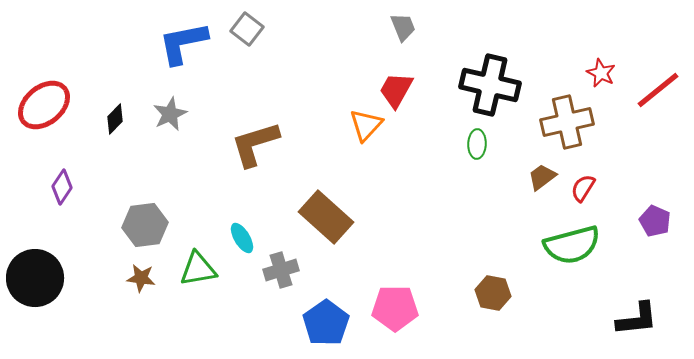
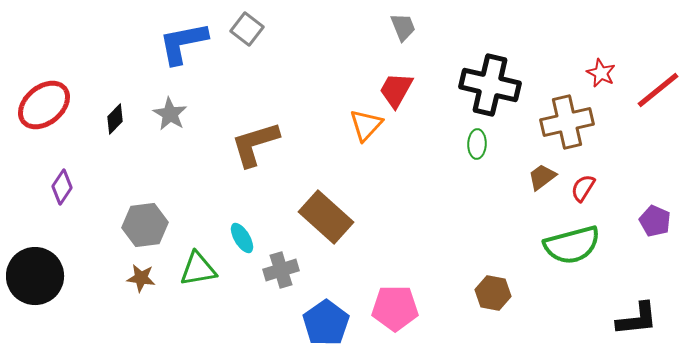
gray star: rotated 16 degrees counterclockwise
black circle: moved 2 px up
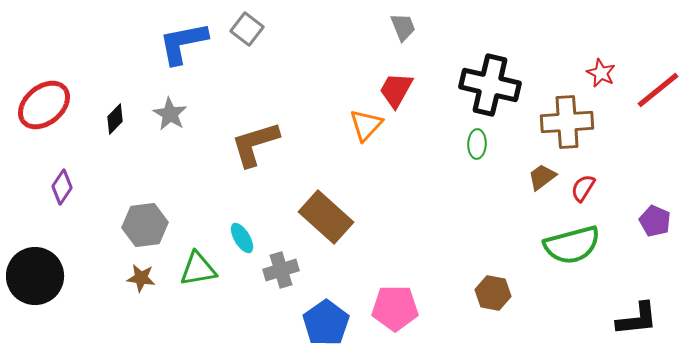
brown cross: rotated 9 degrees clockwise
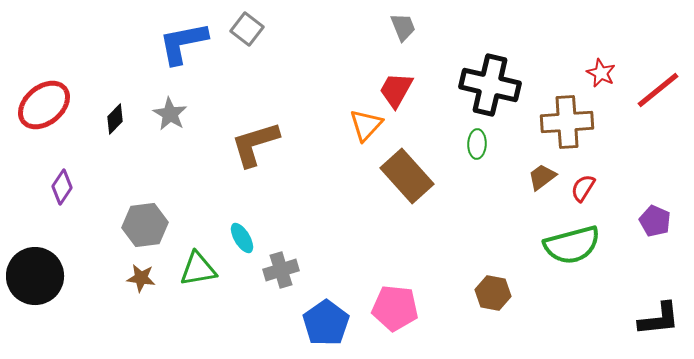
brown rectangle: moved 81 px right, 41 px up; rotated 6 degrees clockwise
pink pentagon: rotated 6 degrees clockwise
black L-shape: moved 22 px right
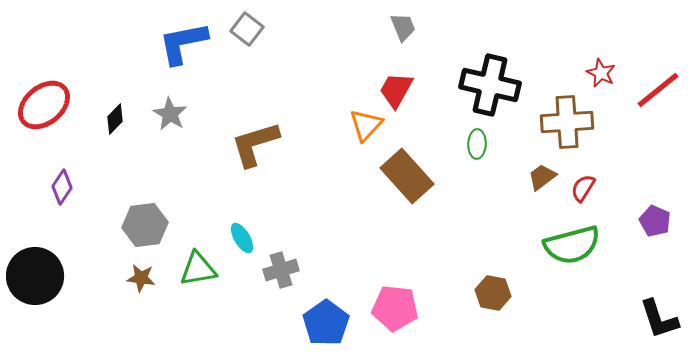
black L-shape: rotated 78 degrees clockwise
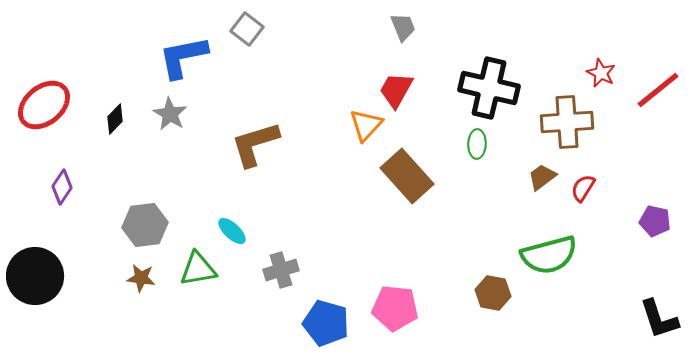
blue L-shape: moved 14 px down
black cross: moved 1 px left, 3 px down
purple pentagon: rotated 12 degrees counterclockwise
cyan ellipse: moved 10 px left, 7 px up; rotated 16 degrees counterclockwise
green semicircle: moved 23 px left, 10 px down
blue pentagon: rotated 21 degrees counterclockwise
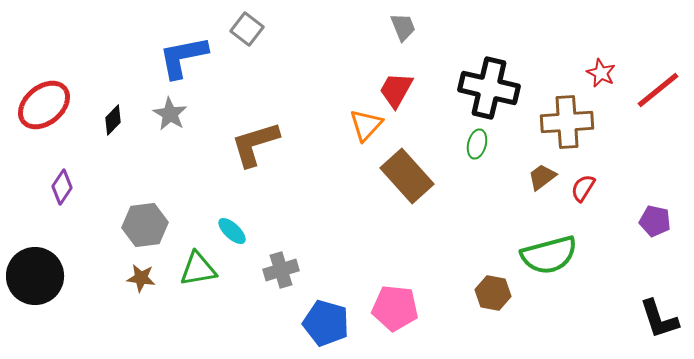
black diamond: moved 2 px left, 1 px down
green ellipse: rotated 12 degrees clockwise
